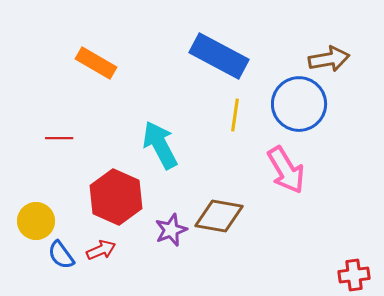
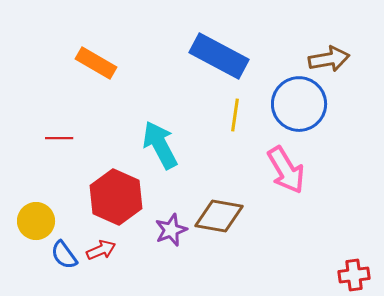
blue semicircle: moved 3 px right
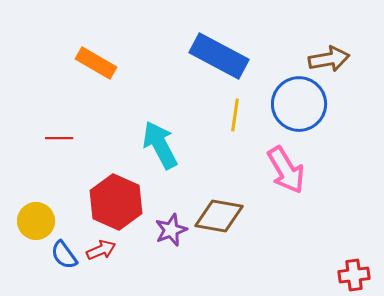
red hexagon: moved 5 px down
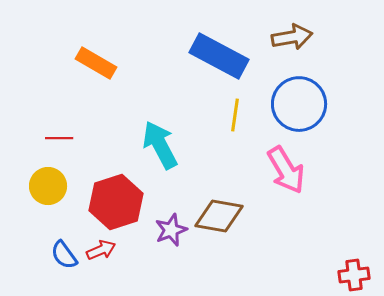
brown arrow: moved 37 px left, 22 px up
red hexagon: rotated 18 degrees clockwise
yellow circle: moved 12 px right, 35 px up
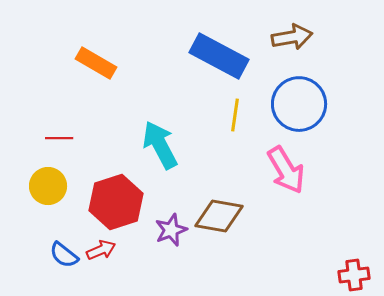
blue semicircle: rotated 16 degrees counterclockwise
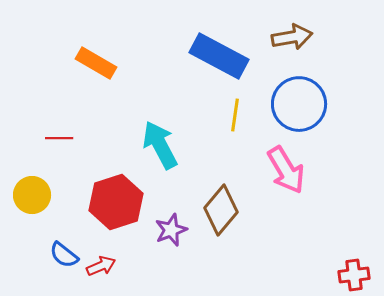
yellow circle: moved 16 px left, 9 px down
brown diamond: moved 2 px right, 6 px up; rotated 60 degrees counterclockwise
red arrow: moved 16 px down
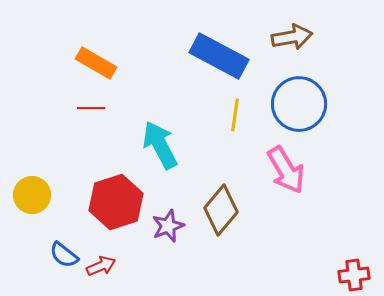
red line: moved 32 px right, 30 px up
purple star: moved 3 px left, 4 px up
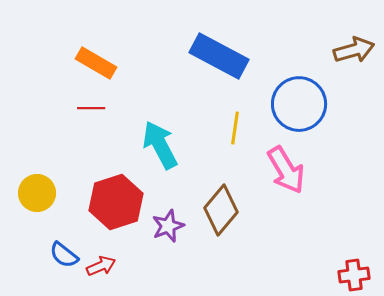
brown arrow: moved 62 px right, 13 px down; rotated 6 degrees counterclockwise
yellow line: moved 13 px down
yellow circle: moved 5 px right, 2 px up
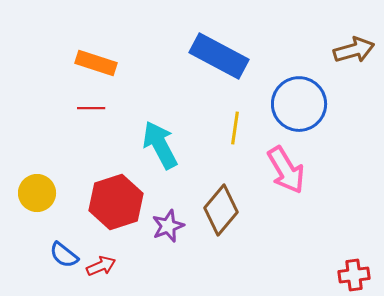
orange rectangle: rotated 12 degrees counterclockwise
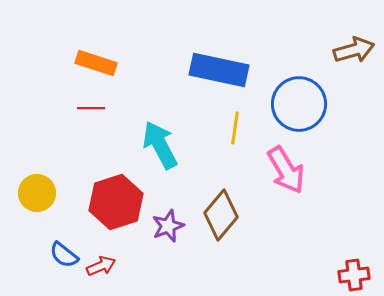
blue rectangle: moved 14 px down; rotated 16 degrees counterclockwise
brown diamond: moved 5 px down
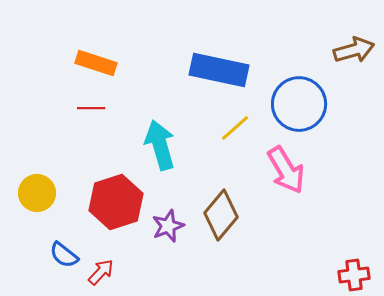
yellow line: rotated 40 degrees clockwise
cyan arrow: rotated 12 degrees clockwise
red arrow: moved 6 px down; rotated 24 degrees counterclockwise
